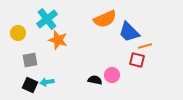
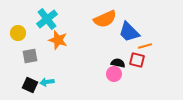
gray square: moved 4 px up
pink circle: moved 2 px right, 1 px up
black semicircle: moved 23 px right, 17 px up
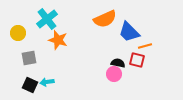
gray square: moved 1 px left, 2 px down
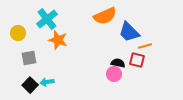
orange semicircle: moved 3 px up
black square: rotated 21 degrees clockwise
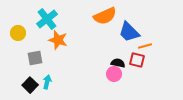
gray square: moved 6 px right
cyan arrow: rotated 112 degrees clockwise
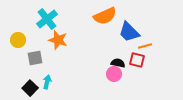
yellow circle: moved 7 px down
black square: moved 3 px down
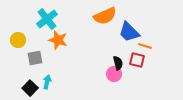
orange line: rotated 32 degrees clockwise
black semicircle: rotated 64 degrees clockwise
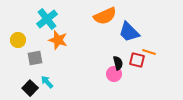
orange line: moved 4 px right, 6 px down
cyan arrow: rotated 56 degrees counterclockwise
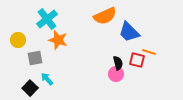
pink circle: moved 2 px right
cyan arrow: moved 3 px up
